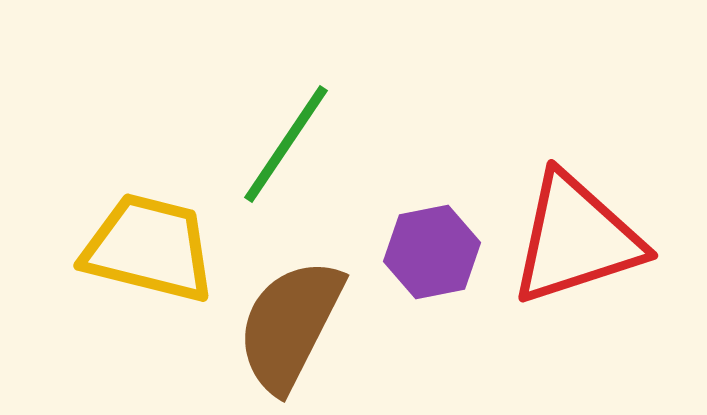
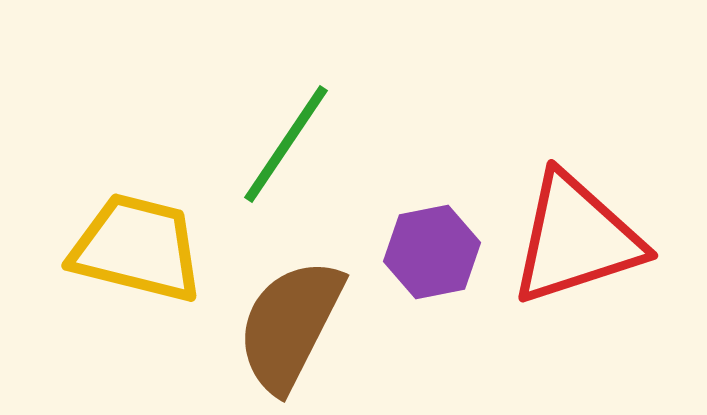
yellow trapezoid: moved 12 px left
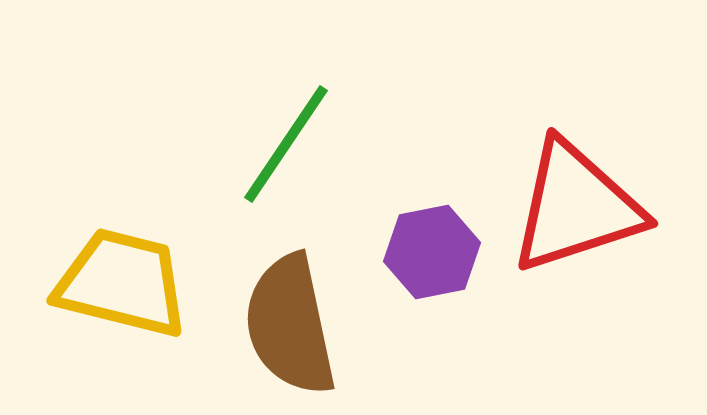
red triangle: moved 32 px up
yellow trapezoid: moved 15 px left, 35 px down
brown semicircle: rotated 39 degrees counterclockwise
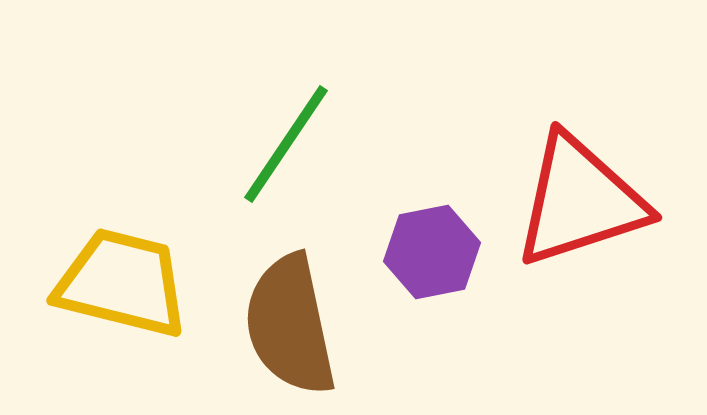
red triangle: moved 4 px right, 6 px up
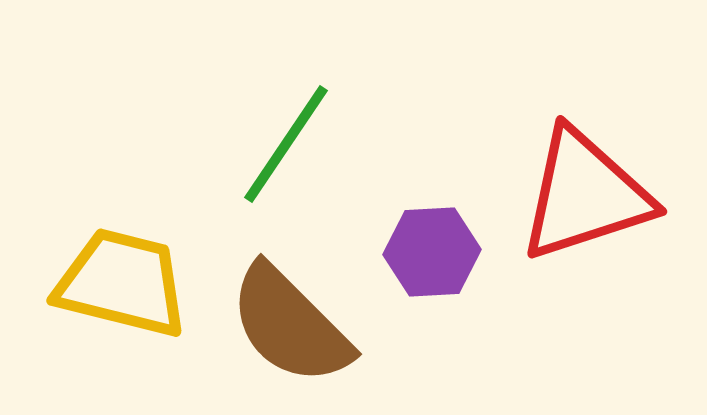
red triangle: moved 5 px right, 6 px up
purple hexagon: rotated 8 degrees clockwise
brown semicircle: rotated 33 degrees counterclockwise
